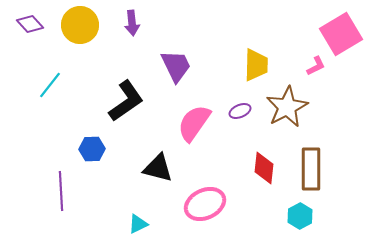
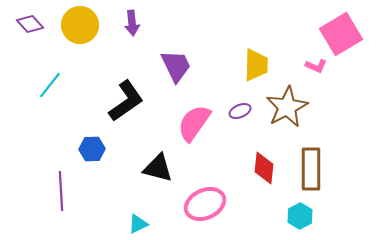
pink L-shape: rotated 50 degrees clockwise
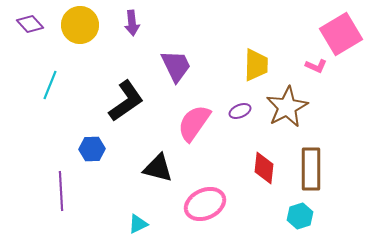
cyan line: rotated 16 degrees counterclockwise
cyan hexagon: rotated 10 degrees clockwise
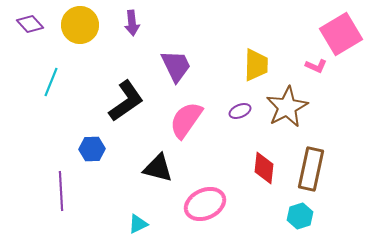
cyan line: moved 1 px right, 3 px up
pink semicircle: moved 8 px left, 3 px up
brown rectangle: rotated 12 degrees clockwise
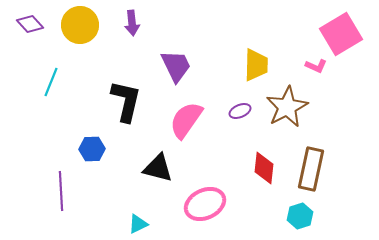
black L-shape: rotated 42 degrees counterclockwise
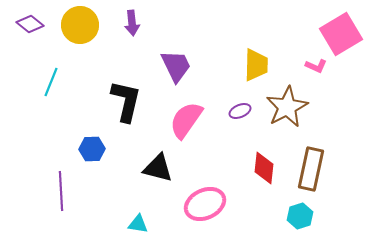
purple diamond: rotated 8 degrees counterclockwise
cyan triangle: rotated 35 degrees clockwise
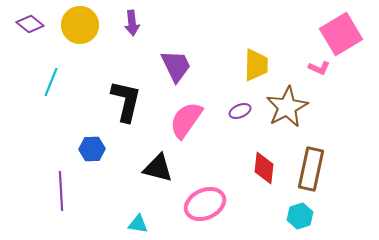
pink L-shape: moved 3 px right, 2 px down
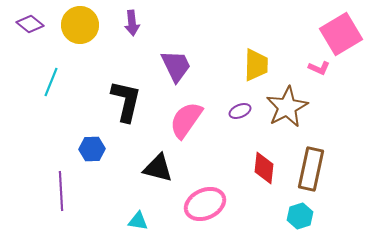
cyan triangle: moved 3 px up
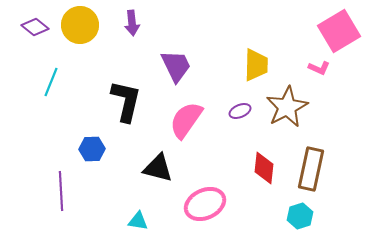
purple diamond: moved 5 px right, 3 px down
pink square: moved 2 px left, 3 px up
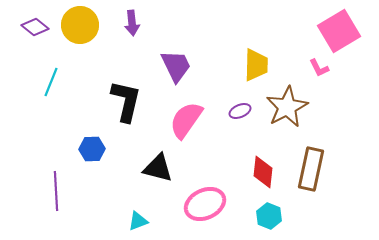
pink L-shape: rotated 40 degrees clockwise
red diamond: moved 1 px left, 4 px down
purple line: moved 5 px left
cyan hexagon: moved 31 px left; rotated 20 degrees counterclockwise
cyan triangle: rotated 30 degrees counterclockwise
